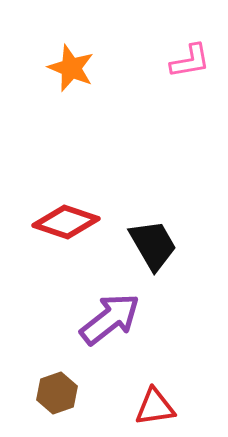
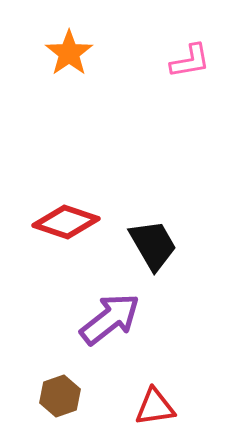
orange star: moved 2 px left, 15 px up; rotated 15 degrees clockwise
brown hexagon: moved 3 px right, 3 px down
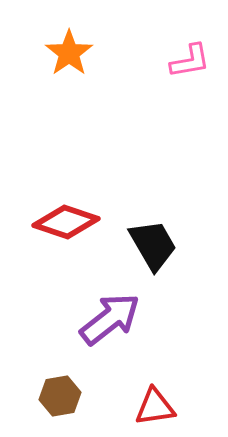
brown hexagon: rotated 9 degrees clockwise
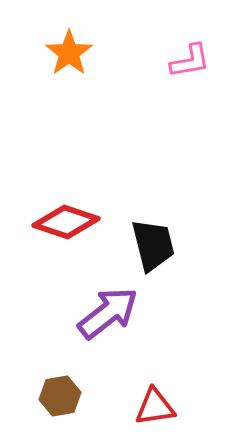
black trapezoid: rotated 16 degrees clockwise
purple arrow: moved 2 px left, 6 px up
